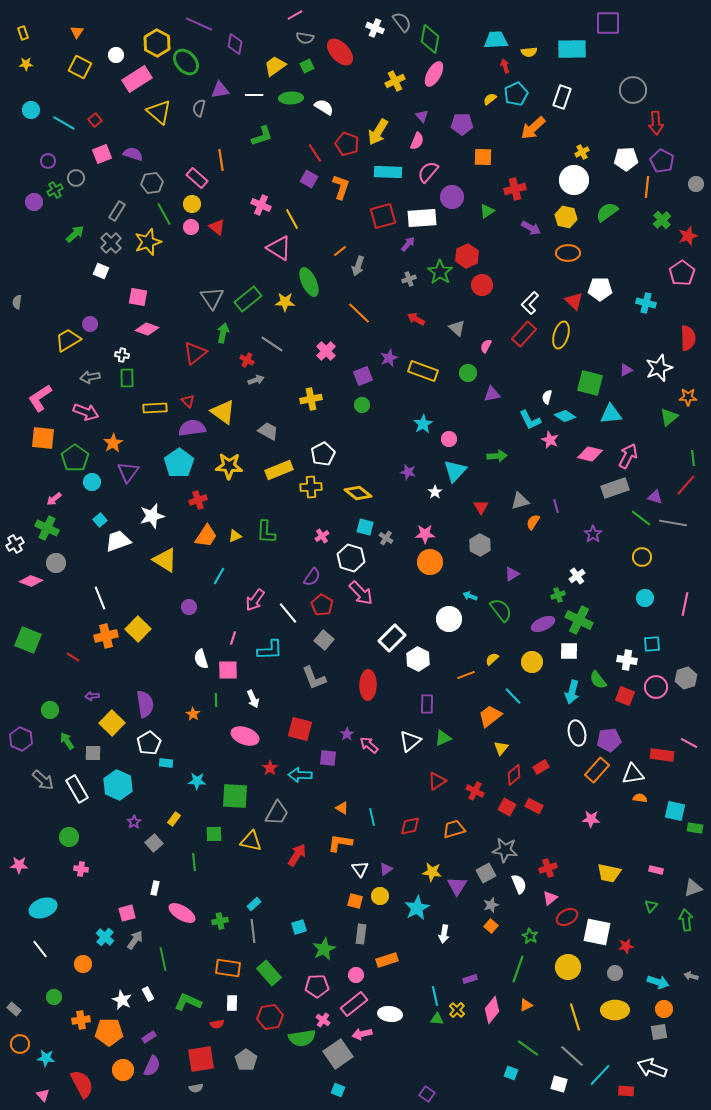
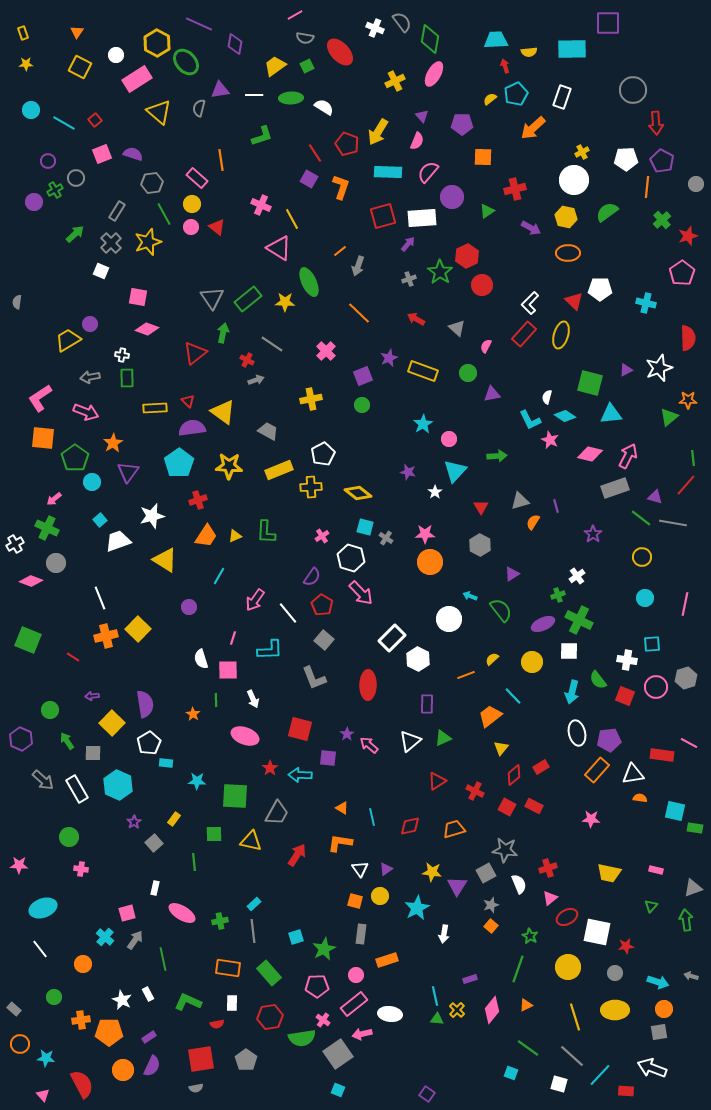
orange star at (688, 397): moved 3 px down
cyan square at (299, 927): moved 3 px left, 10 px down
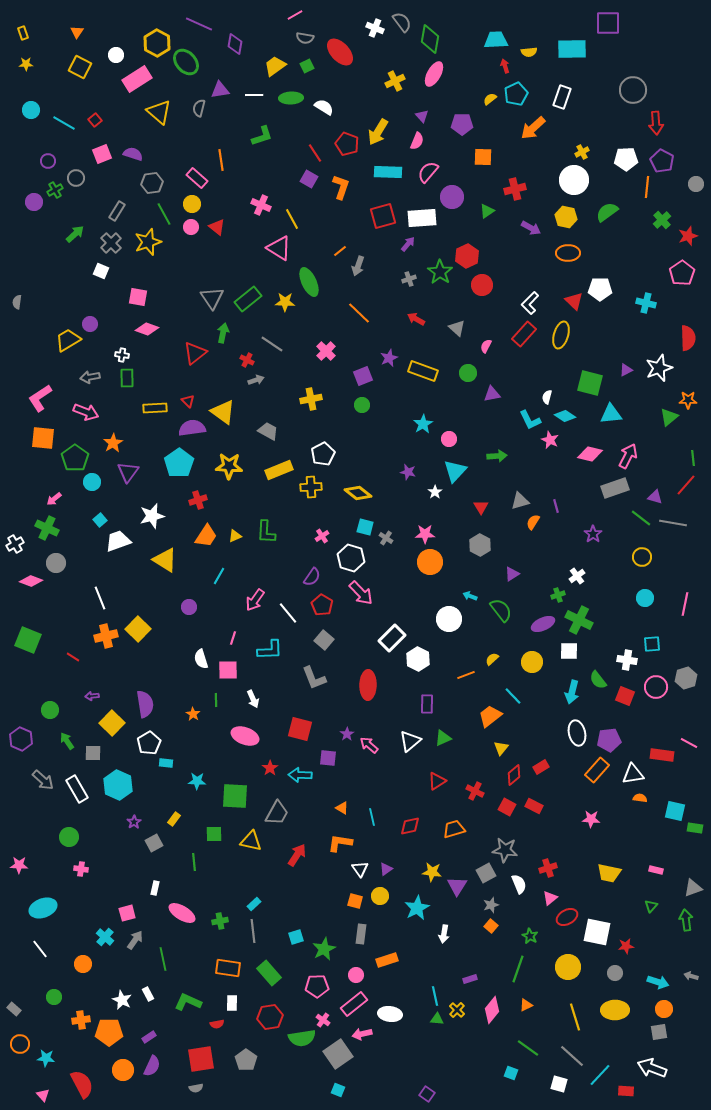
gray square at (154, 843): rotated 12 degrees clockwise
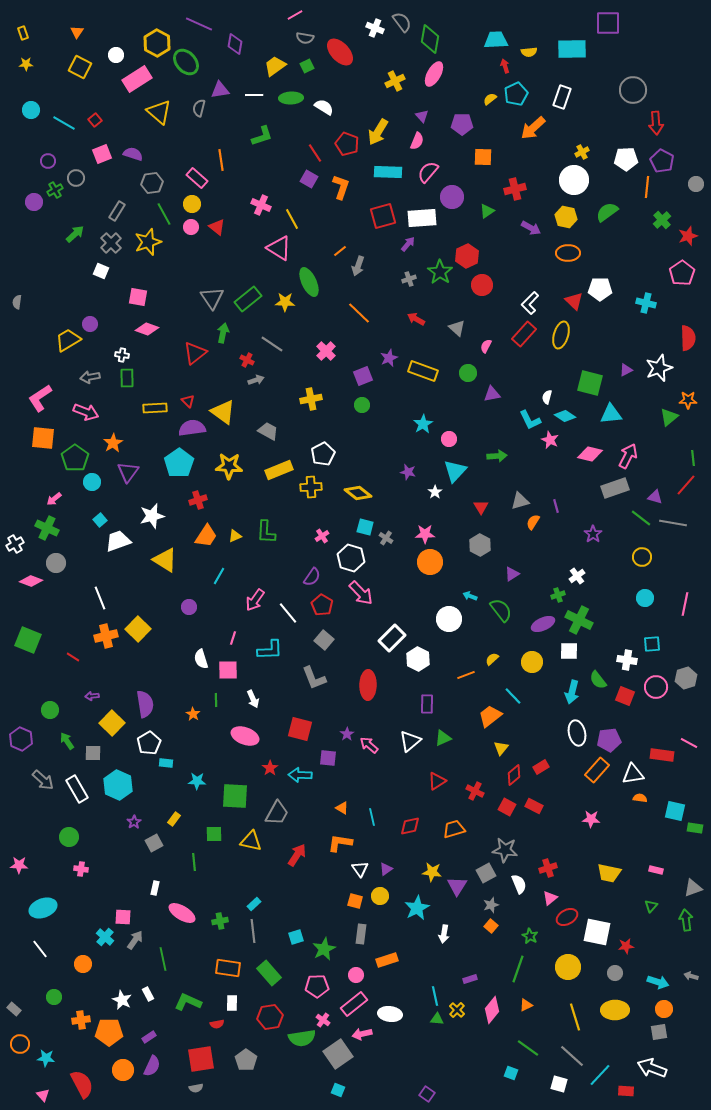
pink square at (127, 913): moved 4 px left, 4 px down; rotated 18 degrees clockwise
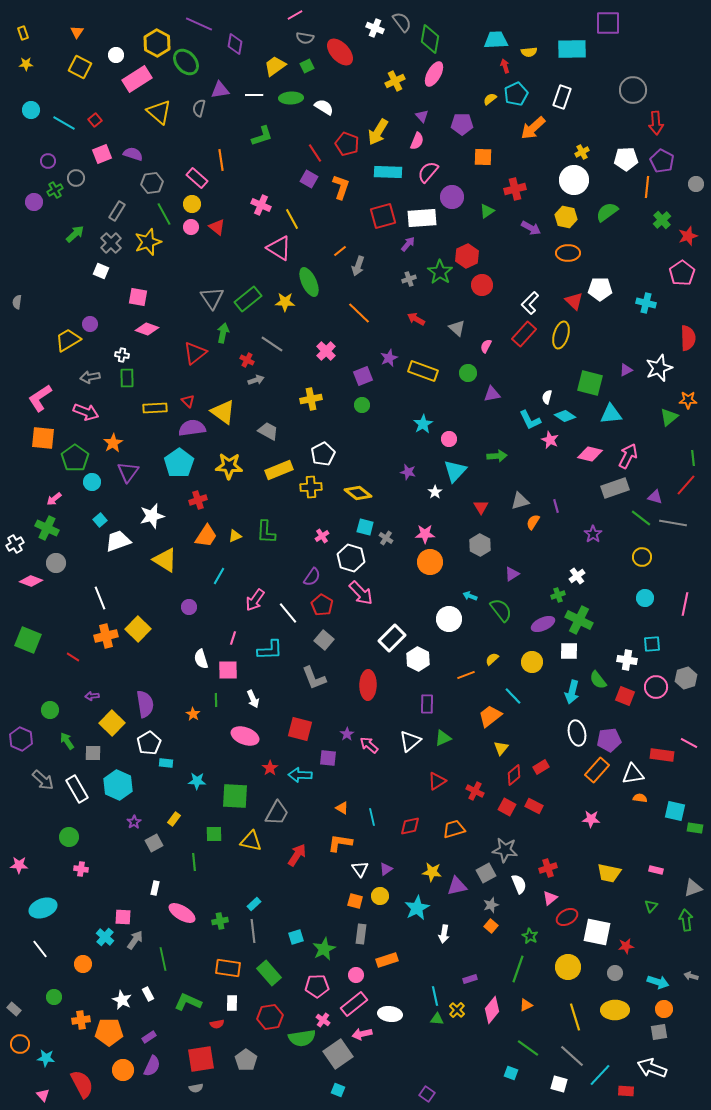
purple triangle at (457, 886): rotated 45 degrees clockwise
